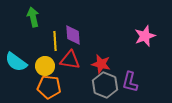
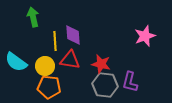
gray hexagon: rotated 15 degrees counterclockwise
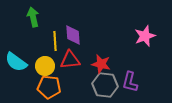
red triangle: rotated 15 degrees counterclockwise
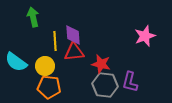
red triangle: moved 4 px right, 8 px up
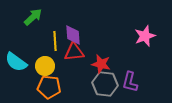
green arrow: rotated 60 degrees clockwise
gray hexagon: moved 1 px up
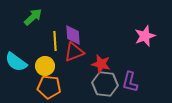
red triangle: rotated 15 degrees counterclockwise
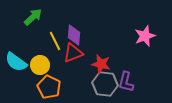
purple diamond: moved 1 px right; rotated 10 degrees clockwise
yellow line: rotated 24 degrees counterclockwise
red triangle: moved 1 px left, 1 px down
yellow circle: moved 5 px left, 1 px up
purple L-shape: moved 4 px left
orange pentagon: rotated 20 degrees clockwise
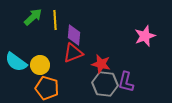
yellow line: moved 21 px up; rotated 24 degrees clockwise
orange pentagon: moved 2 px left, 1 px down; rotated 10 degrees counterclockwise
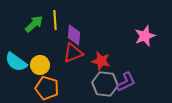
green arrow: moved 1 px right, 7 px down
red star: moved 3 px up
purple L-shape: rotated 130 degrees counterclockwise
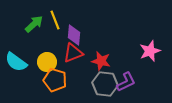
yellow line: rotated 18 degrees counterclockwise
pink star: moved 5 px right, 15 px down
yellow circle: moved 7 px right, 3 px up
orange pentagon: moved 8 px right, 8 px up
